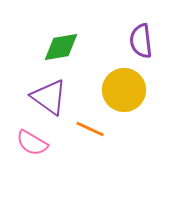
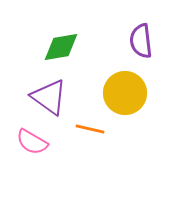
yellow circle: moved 1 px right, 3 px down
orange line: rotated 12 degrees counterclockwise
pink semicircle: moved 1 px up
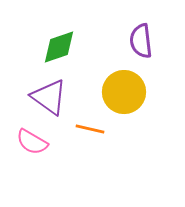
green diamond: moved 2 px left; rotated 9 degrees counterclockwise
yellow circle: moved 1 px left, 1 px up
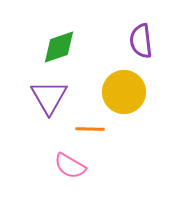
purple triangle: rotated 24 degrees clockwise
orange line: rotated 12 degrees counterclockwise
pink semicircle: moved 38 px right, 24 px down
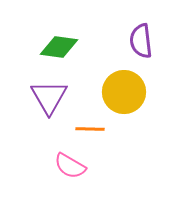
green diamond: rotated 27 degrees clockwise
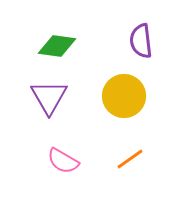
green diamond: moved 2 px left, 1 px up
yellow circle: moved 4 px down
orange line: moved 40 px right, 30 px down; rotated 36 degrees counterclockwise
pink semicircle: moved 7 px left, 5 px up
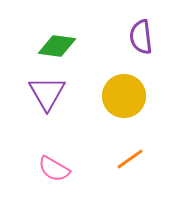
purple semicircle: moved 4 px up
purple triangle: moved 2 px left, 4 px up
pink semicircle: moved 9 px left, 8 px down
